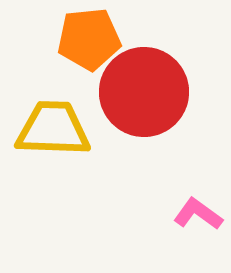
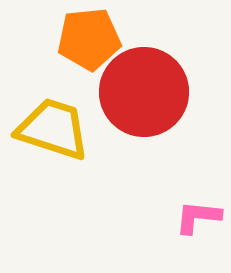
yellow trapezoid: rotated 16 degrees clockwise
pink L-shape: moved 3 px down; rotated 30 degrees counterclockwise
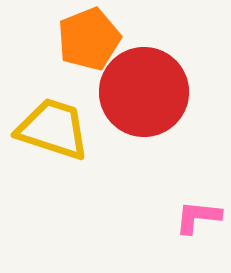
orange pentagon: rotated 16 degrees counterclockwise
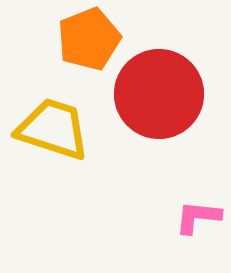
red circle: moved 15 px right, 2 px down
